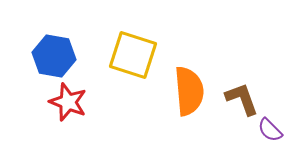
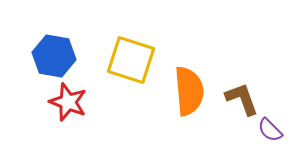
yellow square: moved 2 px left, 5 px down
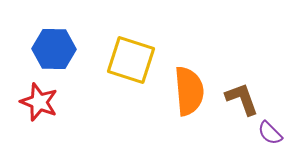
blue hexagon: moved 7 px up; rotated 9 degrees counterclockwise
red star: moved 29 px left
purple semicircle: moved 3 px down
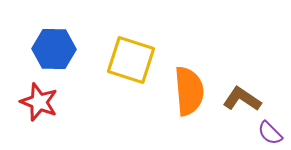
brown L-shape: rotated 36 degrees counterclockwise
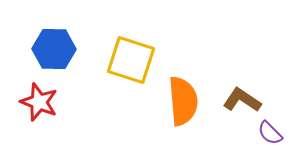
orange semicircle: moved 6 px left, 10 px down
brown L-shape: moved 1 px down
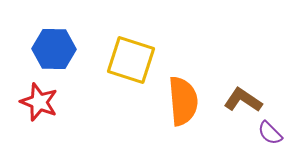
brown L-shape: moved 1 px right
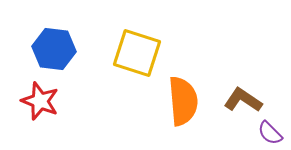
blue hexagon: rotated 6 degrees clockwise
yellow square: moved 6 px right, 7 px up
red star: moved 1 px right, 1 px up
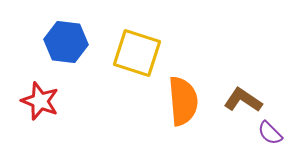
blue hexagon: moved 12 px right, 7 px up
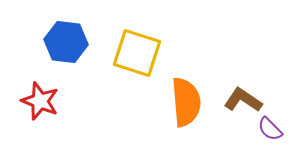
orange semicircle: moved 3 px right, 1 px down
purple semicircle: moved 4 px up
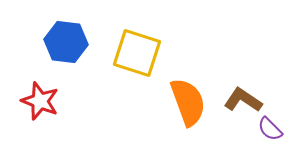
orange semicircle: moved 2 px right; rotated 15 degrees counterclockwise
